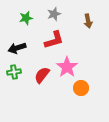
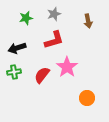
orange circle: moved 6 px right, 10 px down
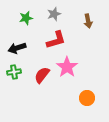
red L-shape: moved 2 px right
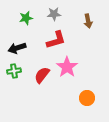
gray star: rotated 16 degrees clockwise
green cross: moved 1 px up
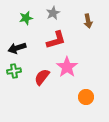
gray star: moved 1 px left, 1 px up; rotated 24 degrees counterclockwise
red semicircle: moved 2 px down
orange circle: moved 1 px left, 1 px up
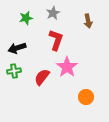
red L-shape: rotated 55 degrees counterclockwise
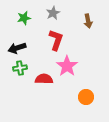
green star: moved 2 px left
pink star: moved 1 px up
green cross: moved 6 px right, 3 px up
red semicircle: moved 2 px right, 2 px down; rotated 54 degrees clockwise
